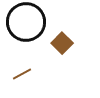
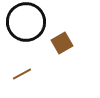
brown square: rotated 15 degrees clockwise
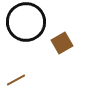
brown line: moved 6 px left, 6 px down
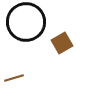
brown line: moved 2 px left, 2 px up; rotated 12 degrees clockwise
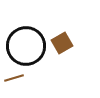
black circle: moved 24 px down
